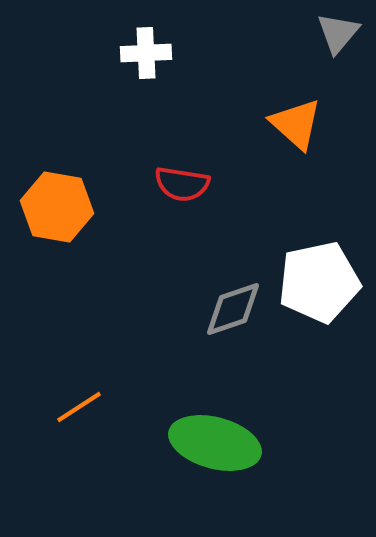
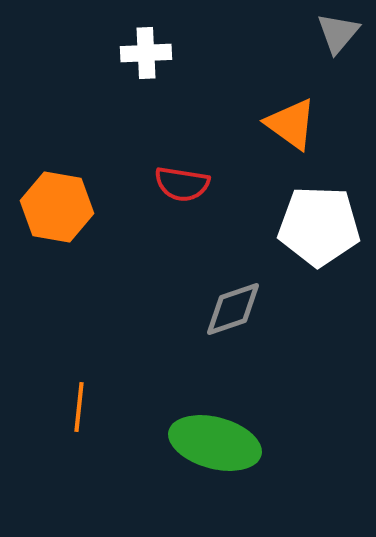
orange triangle: moved 5 px left; rotated 6 degrees counterclockwise
white pentagon: moved 56 px up; rotated 14 degrees clockwise
orange line: rotated 51 degrees counterclockwise
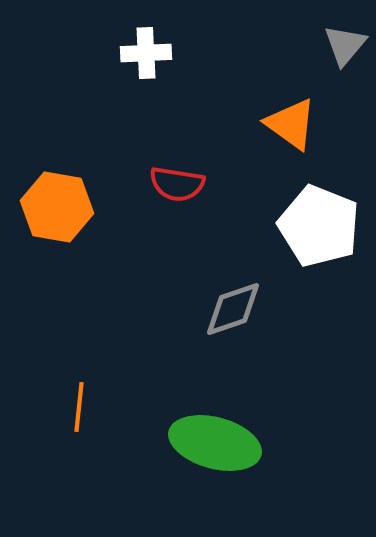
gray triangle: moved 7 px right, 12 px down
red semicircle: moved 5 px left
white pentagon: rotated 20 degrees clockwise
